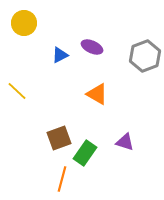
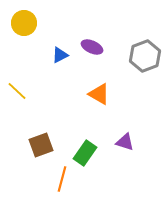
orange triangle: moved 2 px right
brown square: moved 18 px left, 7 px down
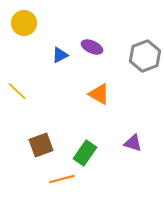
purple triangle: moved 8 px right, 1 px down
orange line: rotated 60 degrees clockwise
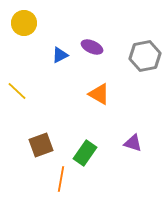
gray hexagon: rotated 8 degrees clockwise
orange line: moved 1 px left; rotated 65 degrees counterclockwise
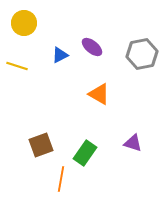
purple ellipse: rotated 15 degrees clockwise
gray hexagon: moved 3 px left, 2 px up
yellow line: moved 25 px up; rotated 25 degrees counterclockwise
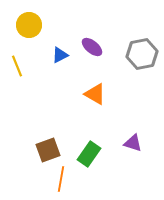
yellow circle: moved 5 px right, 2 px down
yellow line: rotated 50 degrees clockwise
orange triangle: moved 4 px left
brown square: moved 7 px right, 5 px down
green rectangle: moved 4 px right, 1 px down
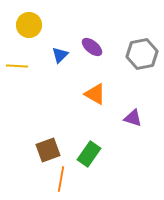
blue triangle: rotated 18 degrees counterclockwise
yellow line: rotated 65 degrees counterclockwise
purple triangle: moved 25 px up
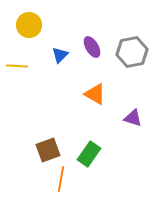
purple ellipse: rotated 20 degrees clockwise
gray hexagon: moved 10 px left, 2 px up
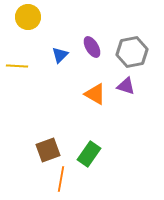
yellow circle: moved 1 px left, 8 px up
purple triangle: moved 7 px left, 32 px up
